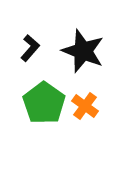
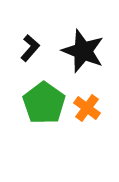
orange cross: moved 2 px right, 2 px down
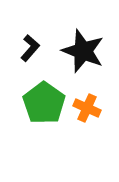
orange cross: rotated 12 degrees counterclockwise
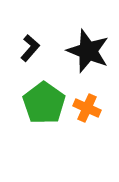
black star: moved 5 px right
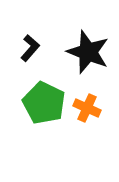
black star: moved 1 px down
green pentagon: rotated 9 degrees counterclockwise
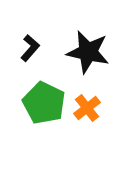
black star: rotated 9 degrees counterclockwise
orange cross: rotated 28 degrees clockwise
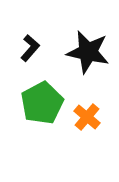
green pentagon: moved 2 px left; rotated 18 degrees clockwise
orange cross: moved 9 px down; rotated 12 degrees counterclockwise
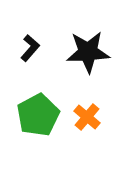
black star: rotated 15 degrees counterclockwise
green pentagon: moved 4 px left, 12 px down
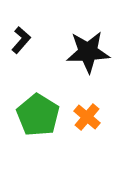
black L-shape: moved 9 px left, 8 px up
green pentagon: rotated 12 degrees counterclockwise
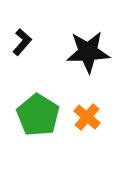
black L-shape: moved 1 px right, 2 px down
